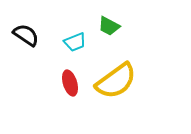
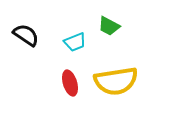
yellow semicircle: rotated 27 degrees clockwise
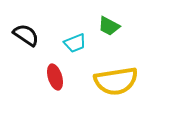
cyan trapezoid: moved 1 px down
red ellipse: moved 15 px left, 6 px up
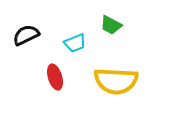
green trapezoid: moved 2 px right, 1 px up
black semicircle: rotated 60 degrees counterclockwise
yellow semicircle: rotated 12 degrees clockwise
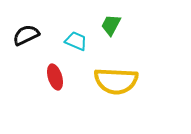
green trapezoid: rotated 90 degrees clockwise
cyan trapezoid: moved 1 px right, 2 px up; rotated 135 degrees counterclockwise
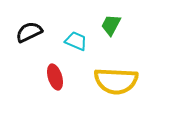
black semicircle: moved 3 px right, 3 px up
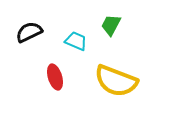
yellow semicircle: rotated 18 degrees clockwise
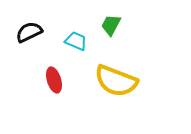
red ellipse: moved 1 px left, 3 px down
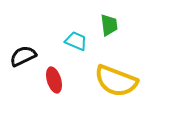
green trapezoid: moved 2 px left; rotated 145 degrees clockwise
black semicircle: moved 6 px left, 24 px down
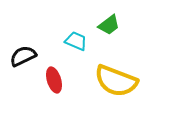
green trapezoid: rotated 60 degrees clockwise
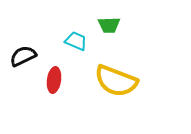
green trapezoid: rotated 35 degrees clockwise
red ellipse: rotated 25 degrees clockwise
